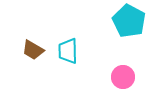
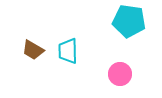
cyan pentagon: rotated 20 degrees counterclockwise
pink circle: moved 3 px left, 3 px up
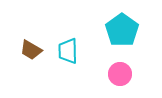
cyan pentagon: moved 7 px left, 9 px down; rotated 28 degrees clockwise
brown trapezoid: moved 2 px left
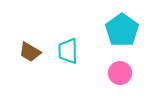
brown trapezoid: moved 1 px left, 2 px down
pink circle: moved 1 px up
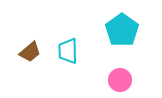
brown trapezoid: rotated 70 degrees counterclockwise
pink circle: moved 7 px down
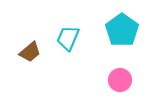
cyan trapezoid: moved 13 px up; rotated 24 degrees clockwise
